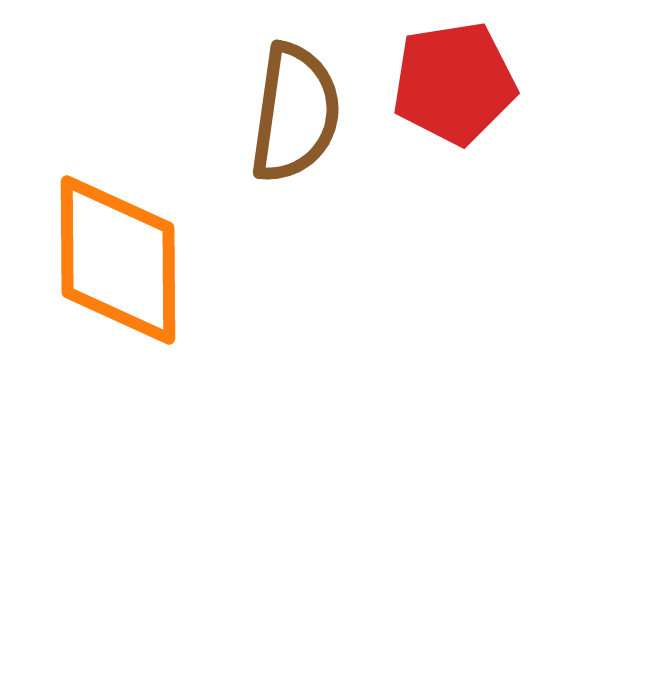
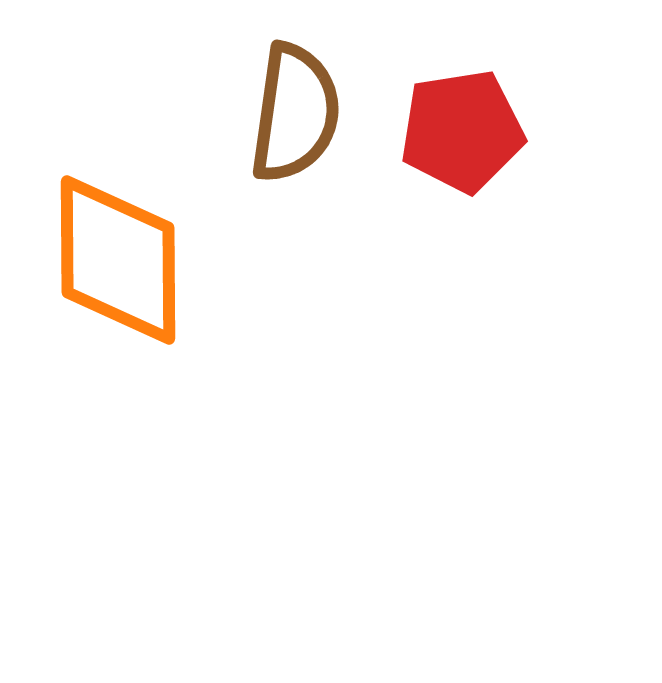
red pentagon: moved 8 px right, 48 px down
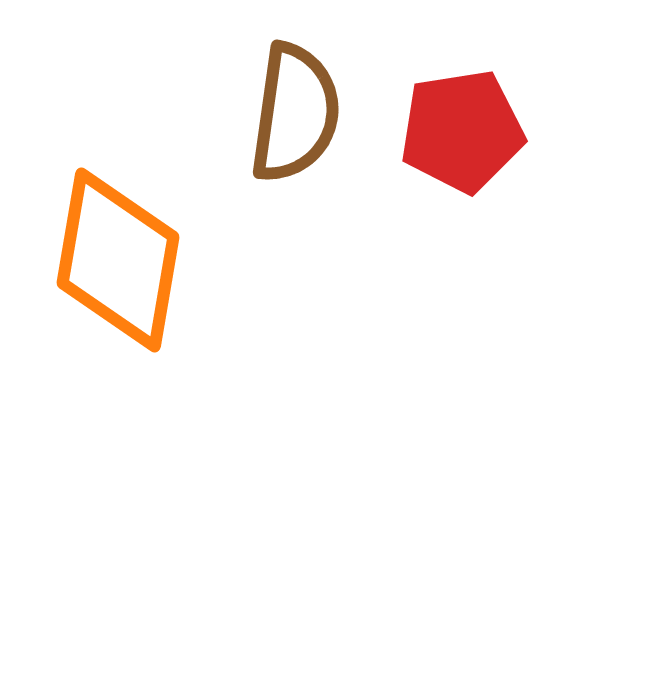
orange diamond: rotated 10 degrees clockwise
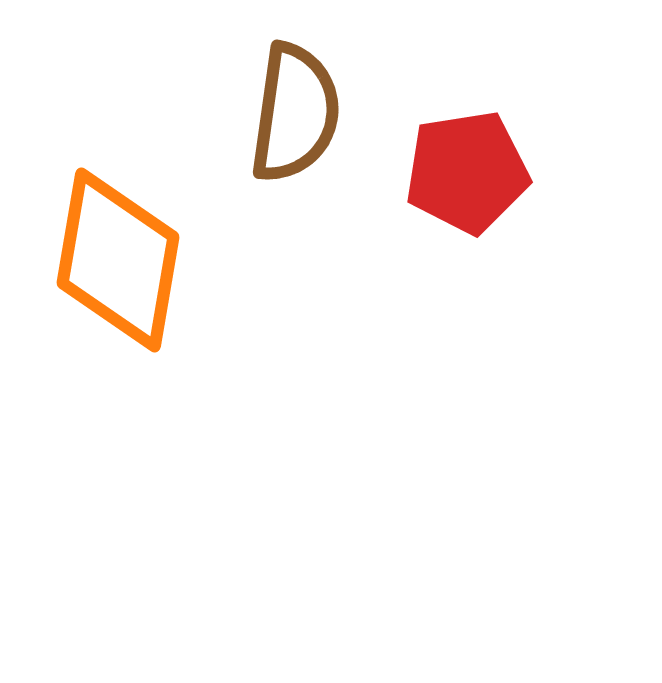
red pentagon: moved 5 px right, 41 px down
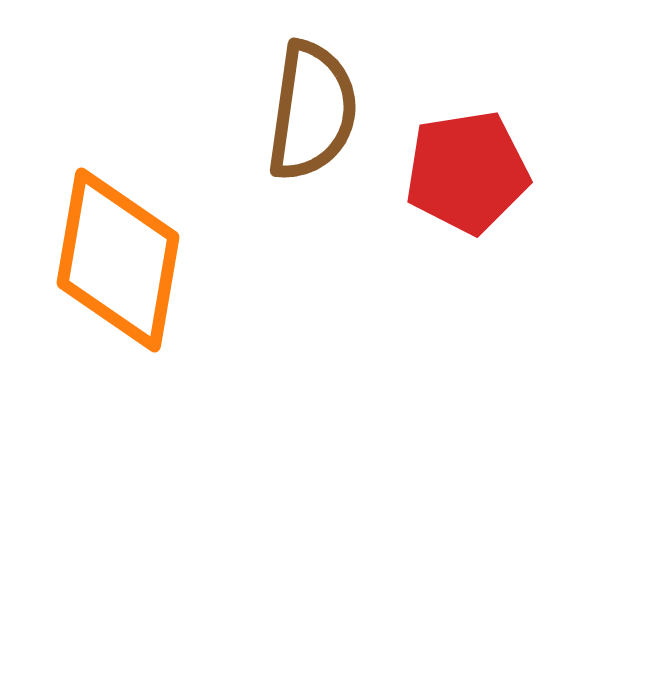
brown semicircle: moved 17 px right, 2 px up
